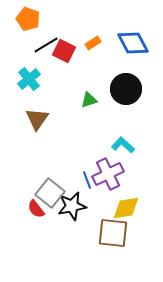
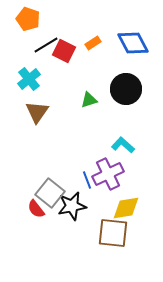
brown triangle: moved 7 px up
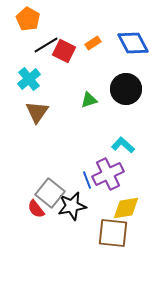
orange pentagon: rotated 10 degrees clockwise
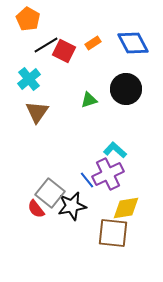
cyan L-shape: moved 8 px left, 5 px down
blue line: rotated 18 degrees counterclockwise
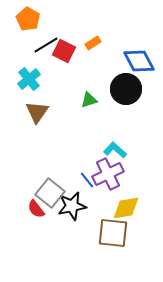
blue diamond: moved 6 px right, 18 px down
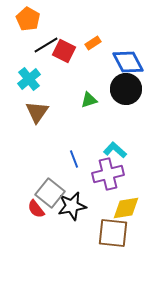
blue diamond: moved 11 px left, 1 px down
purple cross: rotated 12 degrees clockwise
blue line: moved 13 px left, 21 px up; rotated 18 degrees clockwise
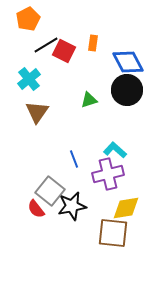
orange pentagon: rotated 15 degrees clockwise
orange rectangle: rotated 49 degrees counterclockwise
black circle: moved 1 px right, 1 px down
gray square: moved 2 px up
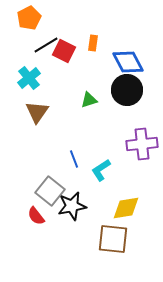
orange pentagon: moved 1 px right, 1 px up
cyan cross: moved 1 px up
cyan L-shape: moved 14 px left, 20 px down; rotated 75 degrees counterclockwise
purple cross: moved 34 px right, 30 px up; rotated 8 degrees clockwise
red semicircle: moved 7 px down
brown square: moved 6 px down
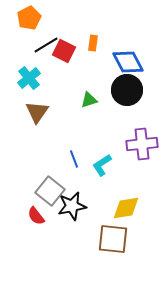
cyan L-shape: moved 1 px right, 5 px up
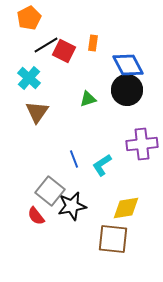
blue diamond: moved 3 px down
cyan cross: rotated 10 degrees counterclockwise
green triangle: moved 1 px left, 1 px up
